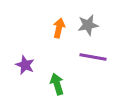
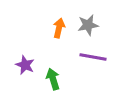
green arrow: moved 4 px left, 5 px up
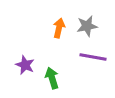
gray star: moved 1 px left, 1 px down
green arrow: moved 1 px left, 1 px up
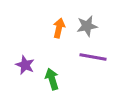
green arrow: moved 1 px down
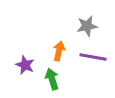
orange arrow: moved 23 px down
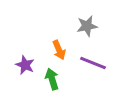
orange arrow: moved 1 px up; rotated 144 degrees clockwise
purple line: moved 6 px down; rotated 12 degrees clockwise
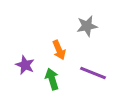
purple line: moved 10 px down
